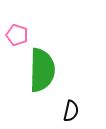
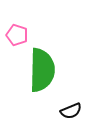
black semicircle: rotated 55 degrees clockwise
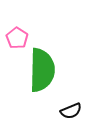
pink pentagon: moved 3 px down; rotated 15 degrees clockwise
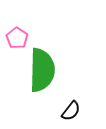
black semicircle: rotated 30 degrees counterclockwise
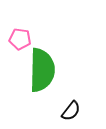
pink pentagon: moved 3 px right, 1 px down; rotated 25 degrees counterclockwise
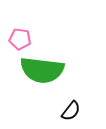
green semicircle: rotated 96 degrees clockwise
